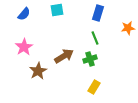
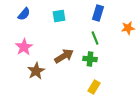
cyan square: moved 2 px right, 6 px down
green cross: rotated 24 degrees clockwise
brown star: moved 2 px left
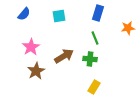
pink star: moved 7 px right
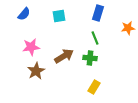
pink star: rotated 24 degrees clockwise
green cross: moved 1 px up
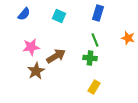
cyan square: rotated 32 degrees clockwise
orange star: moved 10 px down; rotated 24 degrees clockwise
green line: moved 2 px down
brown arrow: moved 8 px left
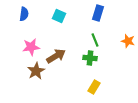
blue semicircle: rotated 32 degrees counterclockwise
orange star: moved 3 px down
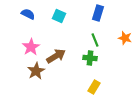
blue semicircle: moved 4 px right; rotated 72 degrees counterclockwise
orange star: moved 3 px left, 3 px up
pink star: rotated 24 degrees counterclockwise
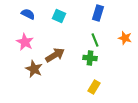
pink star: moved 6 px left, 5 px up; rotated 12 degrees counterclockwise
brown arrow: moved 1 px left, 1 px up
brown star: moved 2 px left, 2 px up; rotated 18 degrees counterclockwise
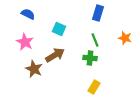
cyan square: moved 13 px down
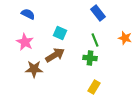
blue rectangle: rotated 56 degrees counterclockwise
cyan square: moved 1 px right, 4 px down
brown star: rotated 24 degrees counterclockwise
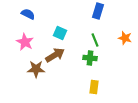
blue rectangle: moved 2 px up; rotated 56 degrees clockwise
brown star: moved 2 px right
yellow rectangle: rotated 24 degrees counterclockwise
